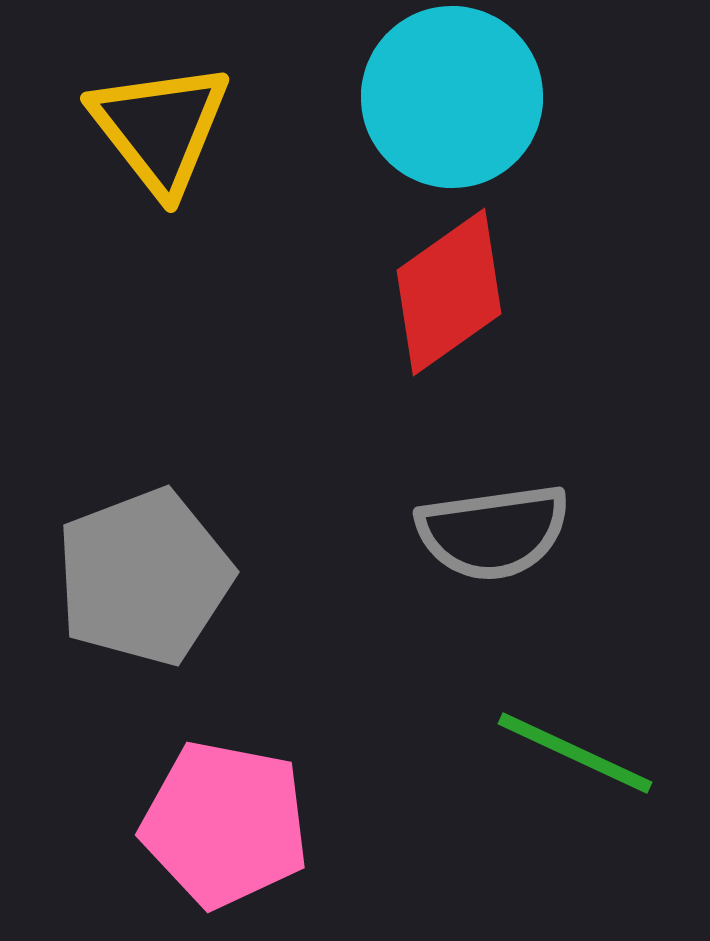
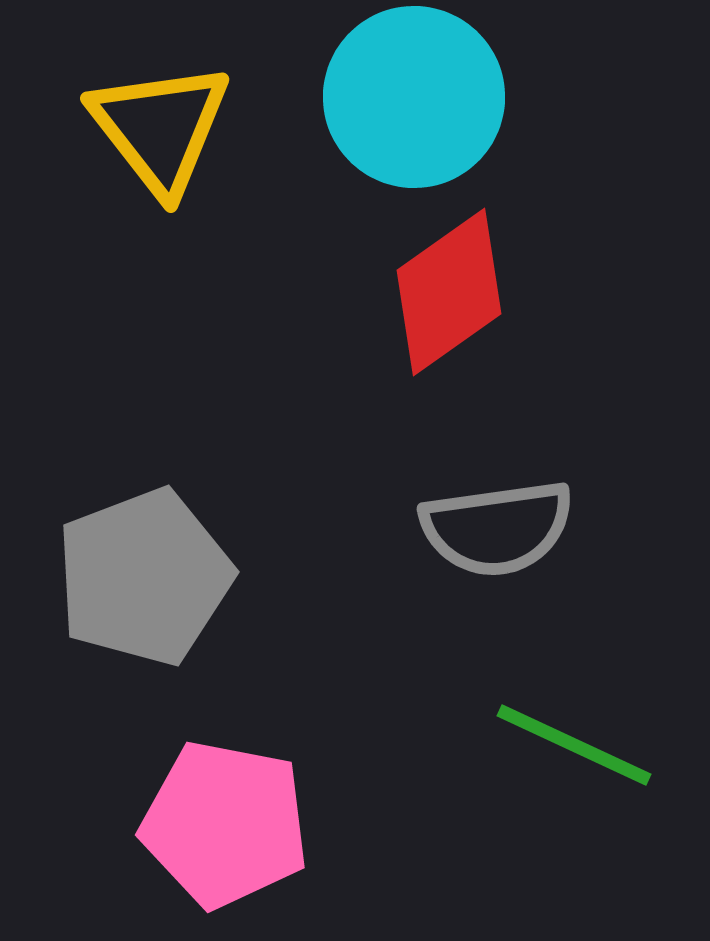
cyan circle: moved 38 px left
gray semicircle: moved 4 px right, 4 px up
green line: moved 1 px left, 8 px up
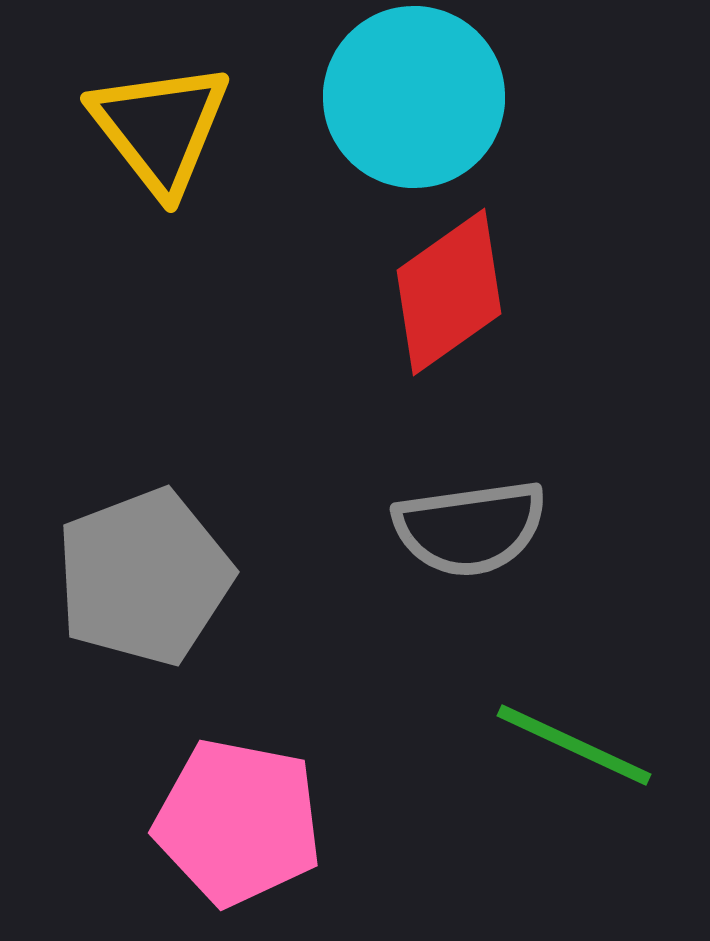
gray semicircle: moved 27 px left
pink pentagon: moved 13 px right, 2 px up
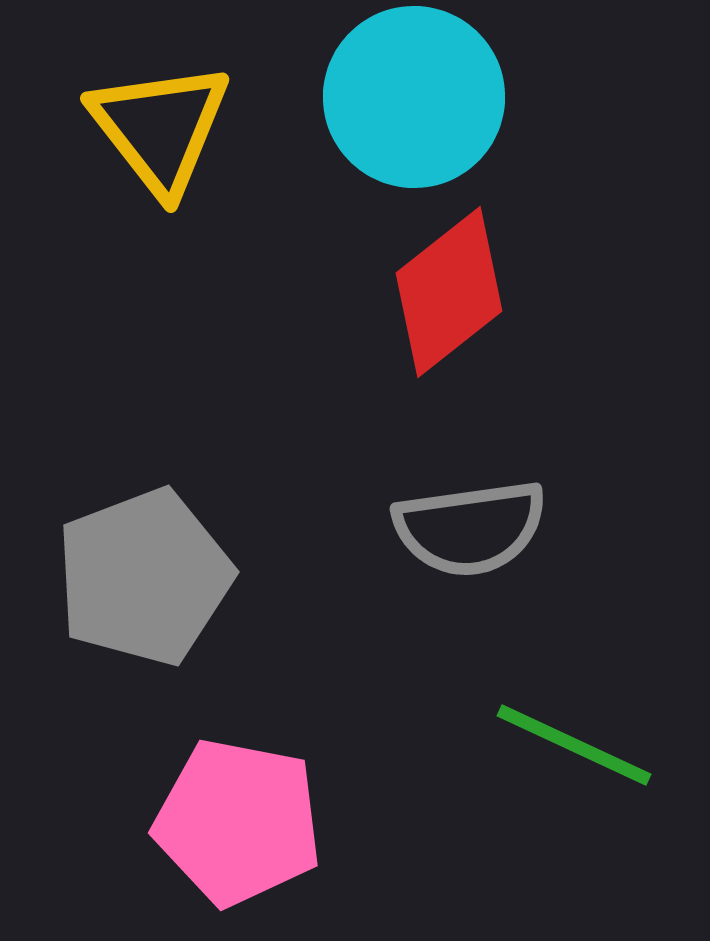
red diamond: rotated 3 degrees counterclockwise
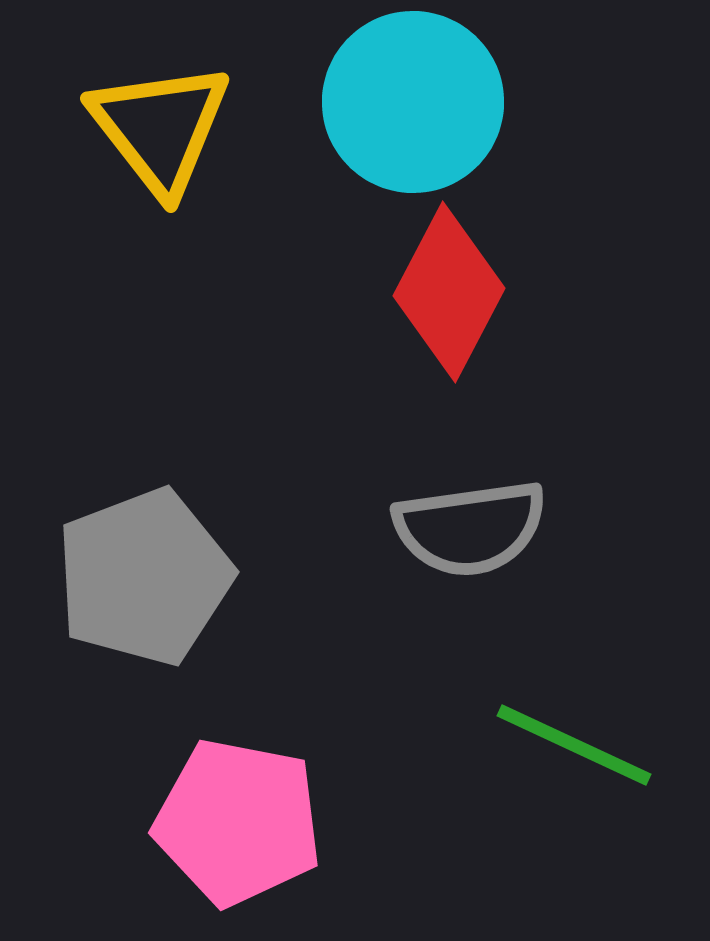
cyan circle: moved 1 px left, 5 px down
red diamond: rotated 24 degrees counterclockwise
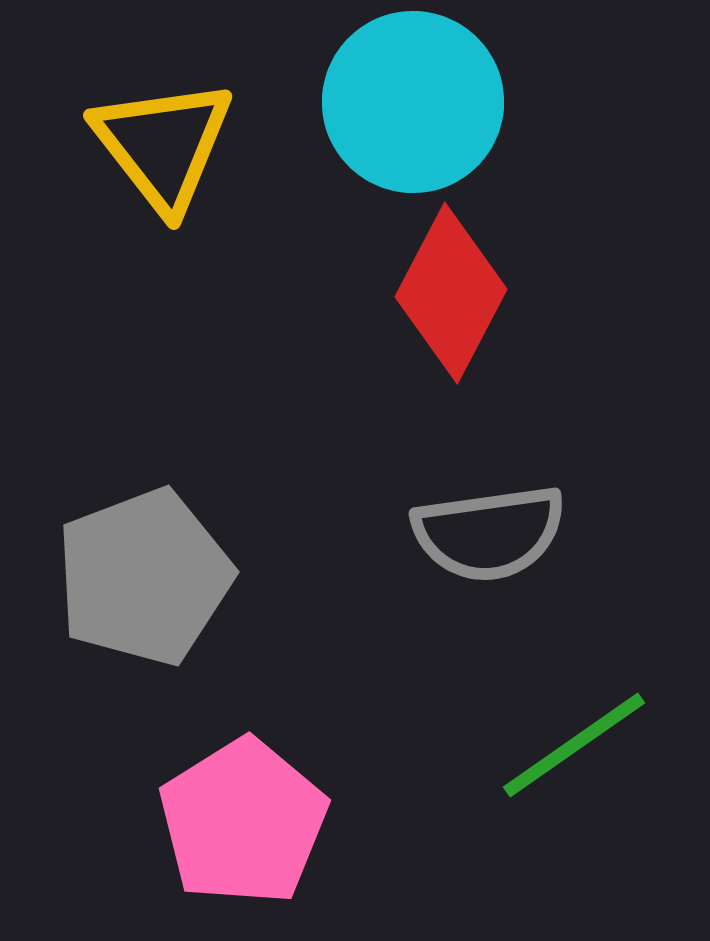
yellow triangle: moved 3 px right, 17 px down
red diamond: moved 2 px right, 1 px down
gray semicircle: moved 19 px right, 5 px down
green line: rotated 60 degrees counterclockwise
pink pentagon: moved 5 px right; rotated 29 degrees clockwise
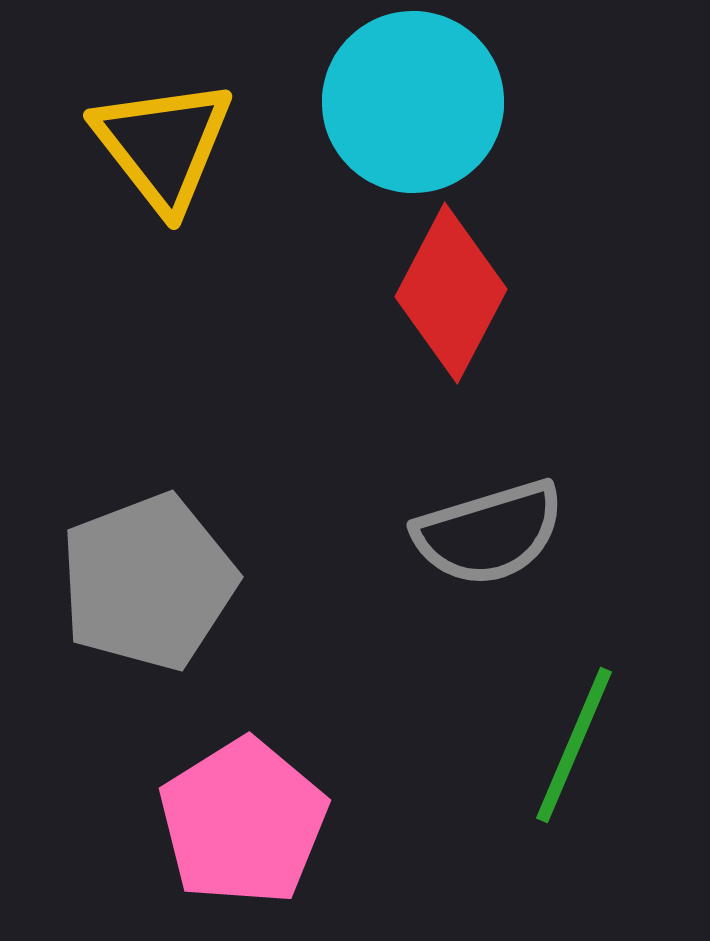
gray semicircle: rotated 9 degrees counterclockwise
gray pentagon: moved 4 px right, 5 px down
green line: rotated 32 degrees counterclockwise
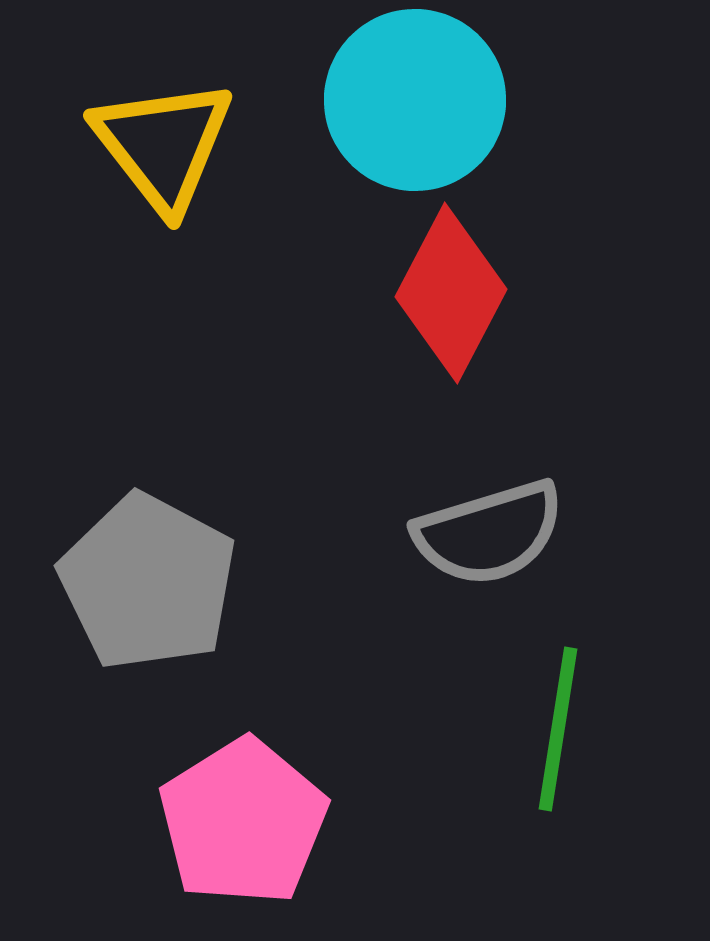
cyan circle: moved 2 px right, 2 px up
gray pentagon: rotated 23 degrees counterclockwise
green line: moved 16 px left, 16 px up; rotated 14 degrees counterclockwise
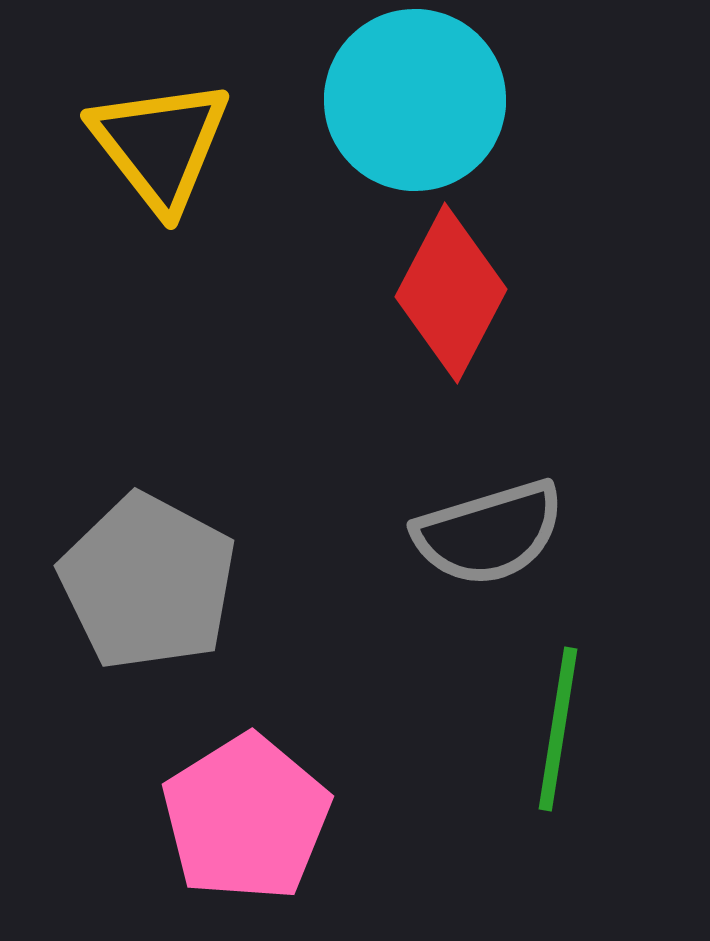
yellow triangle: moved 3 px left
pink pentagon: moved 3 px right, 4 px up
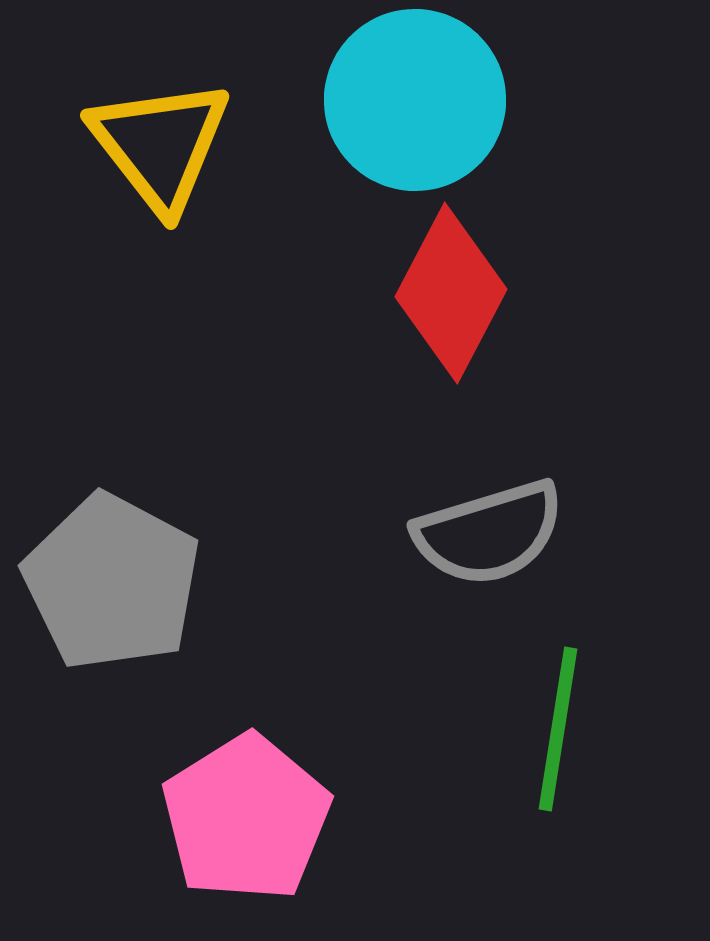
gray pentagon: moved 36 px left
